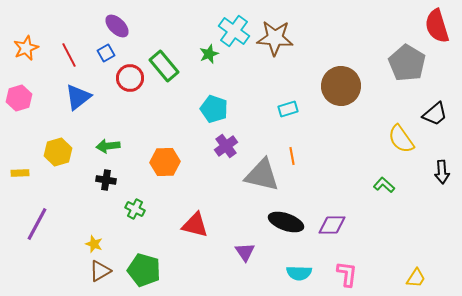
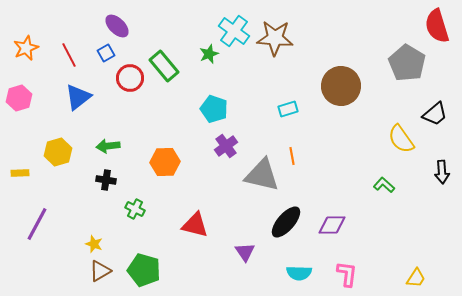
black ellipse: rotated 68 degrees counterclockwise
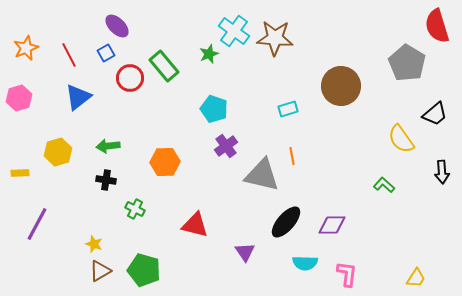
cyan semicircle: moved 6 px right, 10 px up
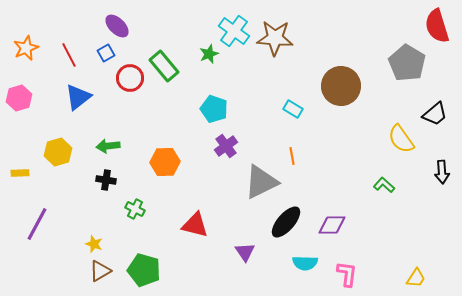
cyan rectangle: moved 5 px right; rotated 48 degrees clockwise
gray triangle: moved 1 px left, 7 px down; rotated 39 degrees counterclockwise
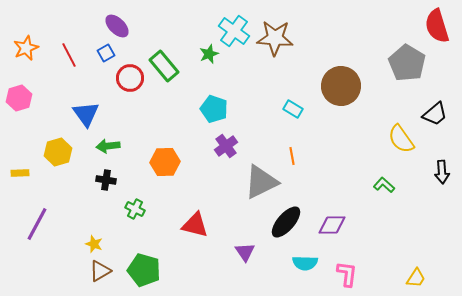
blue triangle: moved 8 px right, 17 px down; rotated 28 degrees counterclockwise
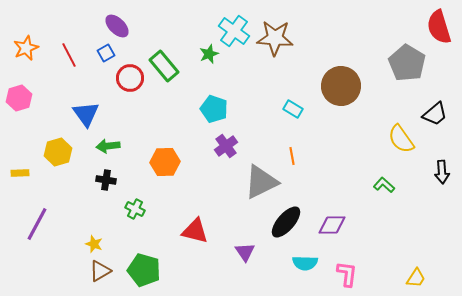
red semicircle: moved 2 px right, 1 px down
red triangle: moved 6 px down
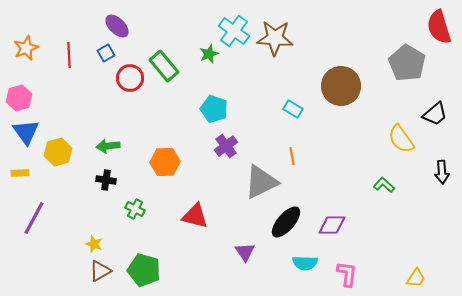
red line: rotated 25 degrees clockwise
blue triangle: moved 60 px left, 18 px down
purple line: moved 3 px left, 6 px up
red triangle: moved 15 px up
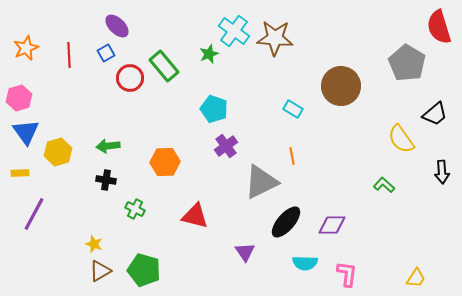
purple line: moved 4 px up
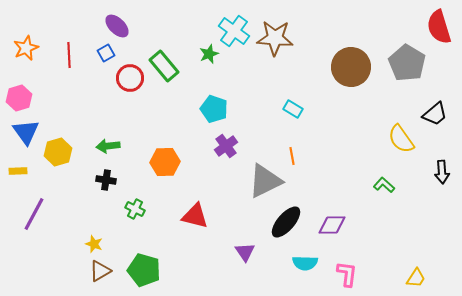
brown circle: moved 10 px right, 19 px up
yellow rectangle: moved 2 px left, 2 px up
gray triangle: moved 4 px right, 1 px up
